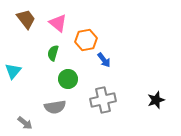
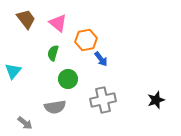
blue arrow: moved 3 px left, 1 px up
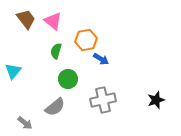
pink triangle: moved 5 px left, 2 px up
green semicircle: moved 3 px right, 2 px up
blue arrow: rotated 21 degrees counterclockwise
gray semicircle: rotated 30 degrees counterclockwise
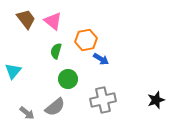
gray arrow: moved 2 px right, 10 px up
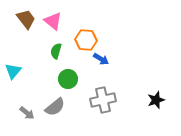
orange hexagon: rotated 15 degrees clockwise
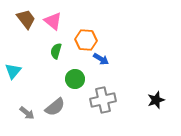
green circle: moved 7 px right
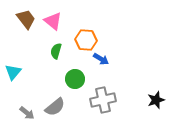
cyan triangle: moved 1 px down
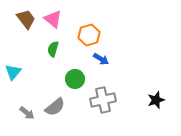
pink triangle: moved 2 px up
orange hexagon: moved 3 px right, 5 px up; rotated 20 degrees counterclockwise
green semicircle: moved 3 px left, 2 px up
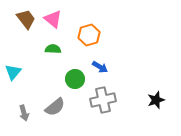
green semicircle: rotated 77 degrees clockwise
blue arrow: moved 1 px left, 8 px down
gray arrow: moved 3 px left; rotated 35 degrees clockwise
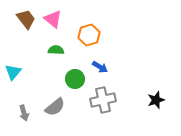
green semicircle: moved 3 px right, 1 px down
